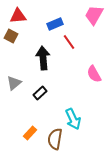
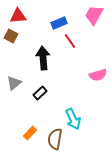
blue rectangle: moved 4 px right, 1 px up
red line: moved 1 px right, 1 px up
pink semicircle: moved 4 px right, 1 px down; rotated 78 degrees counterclockwise
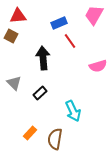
pink semicircle: moved 9 px up
gray triangle: rotated 35 degrees counterclockwise
cyan arrow: moved 8 px up
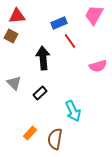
red triangle: moved 1 px left
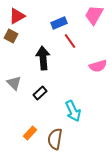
red triangle: rotated 24 degrees counterclockwise
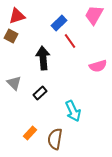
red triangle: rotated 12 degrees clockwise
blue rectangle: rotated 21 degrees counterclockwise
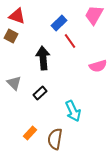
red triangle: rotated 36 degrees clockwise
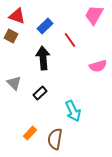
blue rectangle: moved 14 px left, 3 px down
red line: moved 1 px up
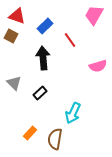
cyan arrow: moved 2 px down; rotated 50 degrees clockwise
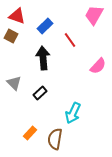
pink semicircle: rotated 30 degrees counterclockwise
